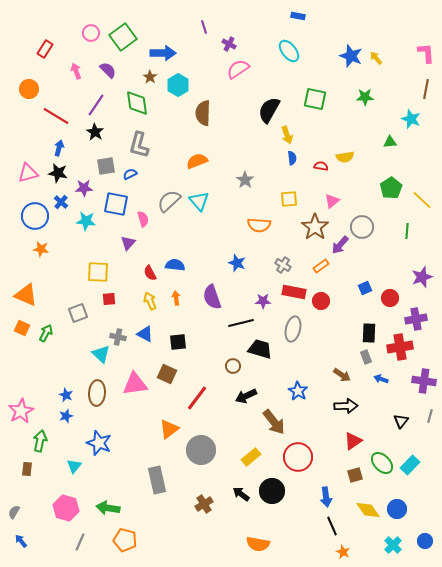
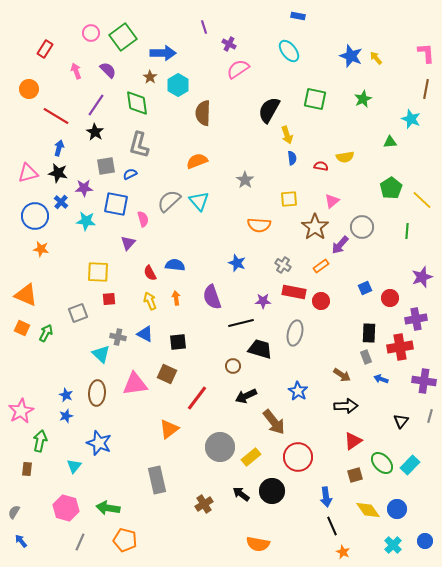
green star at (365, 97): moved 2 px left, 2 px down; rotated 24 degrees counterclockwise
gray ellipse at (293, 329): moved 2 px right, 4 px down
gray circle at (201, 450): moved 19 px right, 3 px up
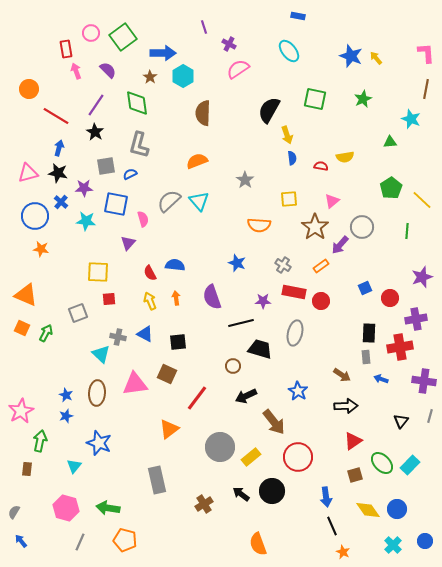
red rectangle at (45, 49): moved 21 px right; rotated 42 degrees counterclockwise
cyan hexagon at (178, 85): moved 5 px right, 9 px up
gray rectangle at (366, 357): rotated 16 degrees clockwise
orange semicircle at (258, 544): rotated 60 degrees clockwise
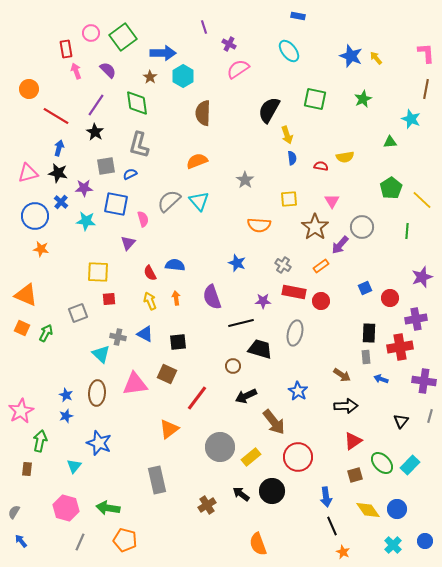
pink triangle at (332, 201): rotated 21 degrees counterclockwise
brown cross at (204, 504): moved 3 px right, 1 px down
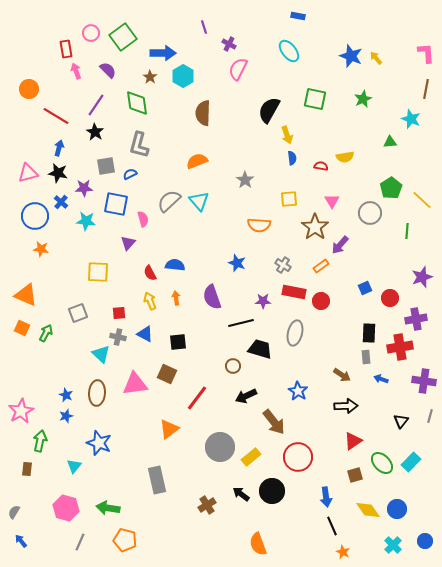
pink semicircle at (238, 69): rotated 30 degrees counterclockwise
gray circle at (362, 227): moved 8 px right, 14 px up
red square at (109, 299): moved 10 px right, 14 px down
cyan rectangle at (410, 465): moved 1 px right, 3 px up
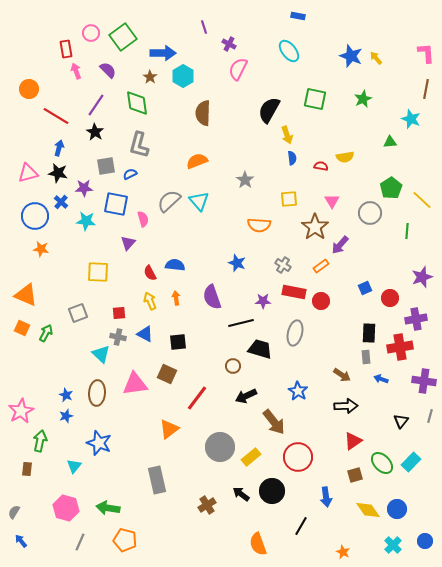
black line at (332, 526): moved 31 px left; rotated 54 degrees clockwise
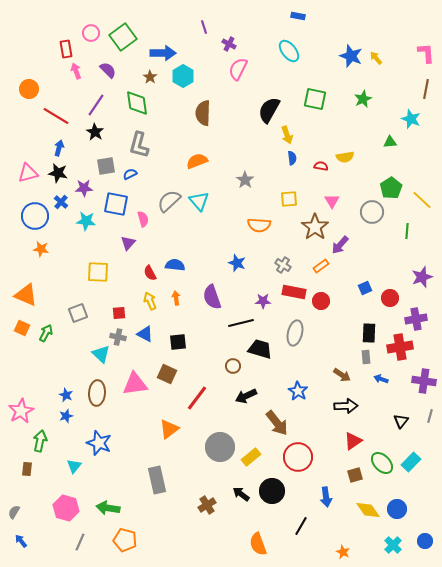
gray circle at (370, 213): moved 2 px right, 1 px up
brown arrow at (274, 422): moved 3 px right, 1 px down
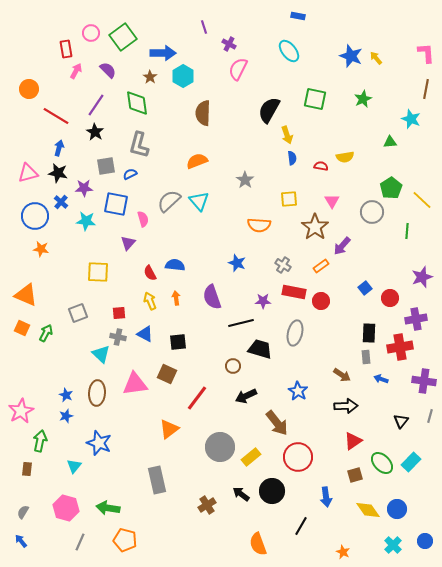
pink arrow at (76, 71): rotated 49 degrees clockwise
purple arrow at (340, 245): moved 2 px right, 1 px down
blue square at (365, 288): rotated 16 degrees counterclockwise
gray semicircle at (14, 512): moved 9 px right
